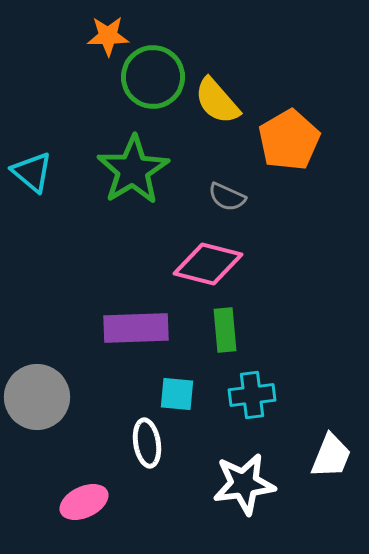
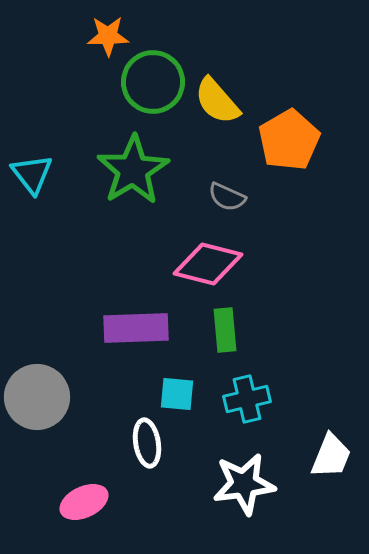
green circle: moved 5 px down
cyan triangle: moved 2 px down; rotated 12 degrees clockwise
cyan cross: moved 5 px left, 4 px down; rotated 6 degrees counterclockwise
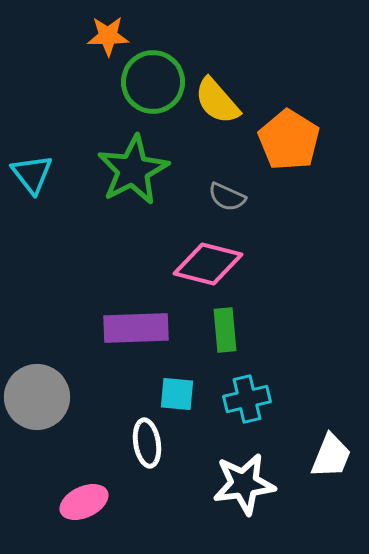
orange pentagon: rotated 10 degrees counterclockwise
green star: rotated 4 degrees clockwise
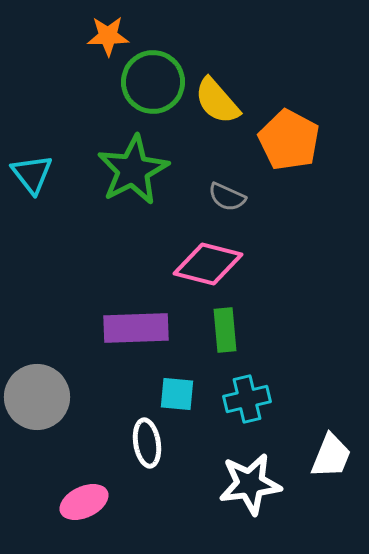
orange pentagon: rotated 4 degrees counterclockwise
white star: moved 6 px right
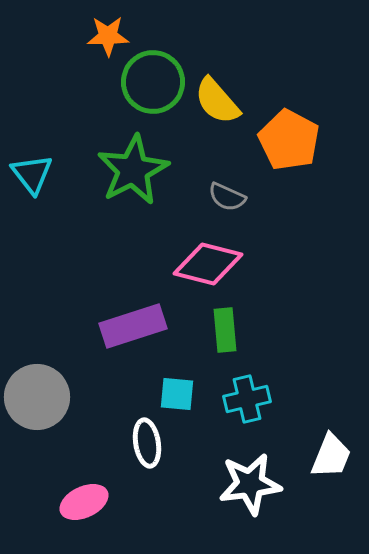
purple rectangle: moved 3 px left, 2 px up; rotated 16 degrees counterclockwise
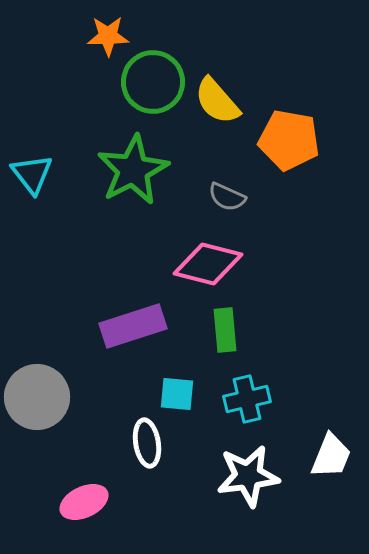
orange pentagon: rotated 18 degrees counterclockwise
white star: moved 2 px left, 8 px up
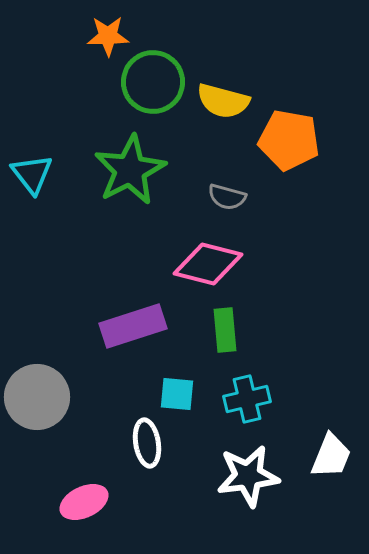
yellow semicircle: moved 6 px right; rotated 34 degrees counterclockwise
green star: moved 3 px left
gray semicircle: rotated 9 degrees counterclockwise
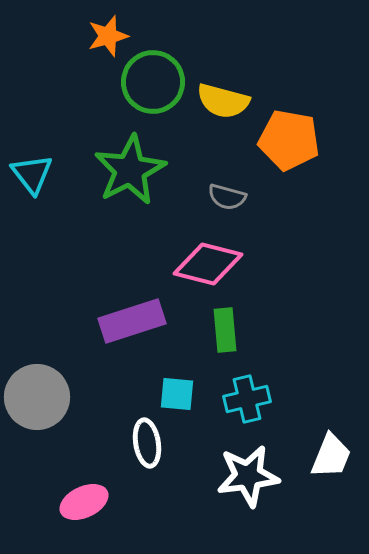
orange star: rotated 15 degrees counterclockwise
purple rectangle: moved 1 px left, 5 px up
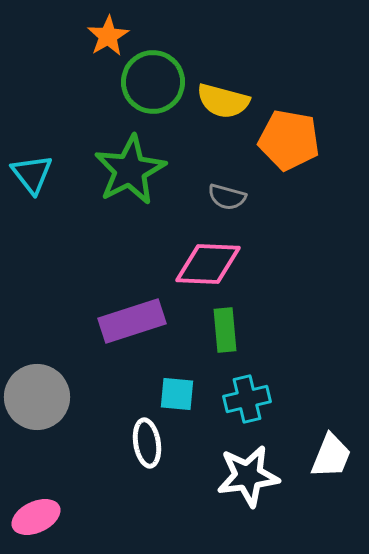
orange star: rotated 15 degrees counterclockwise
pink diamond: rotated 12 degrees counterclockwise
pink ellipse: moved 48 px left, 15 px down
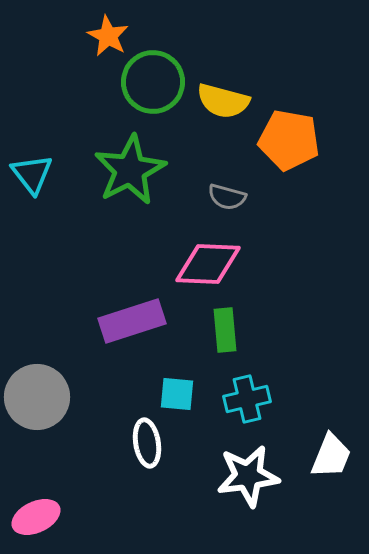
orange star: rotated 12 degrees counterclockwise
